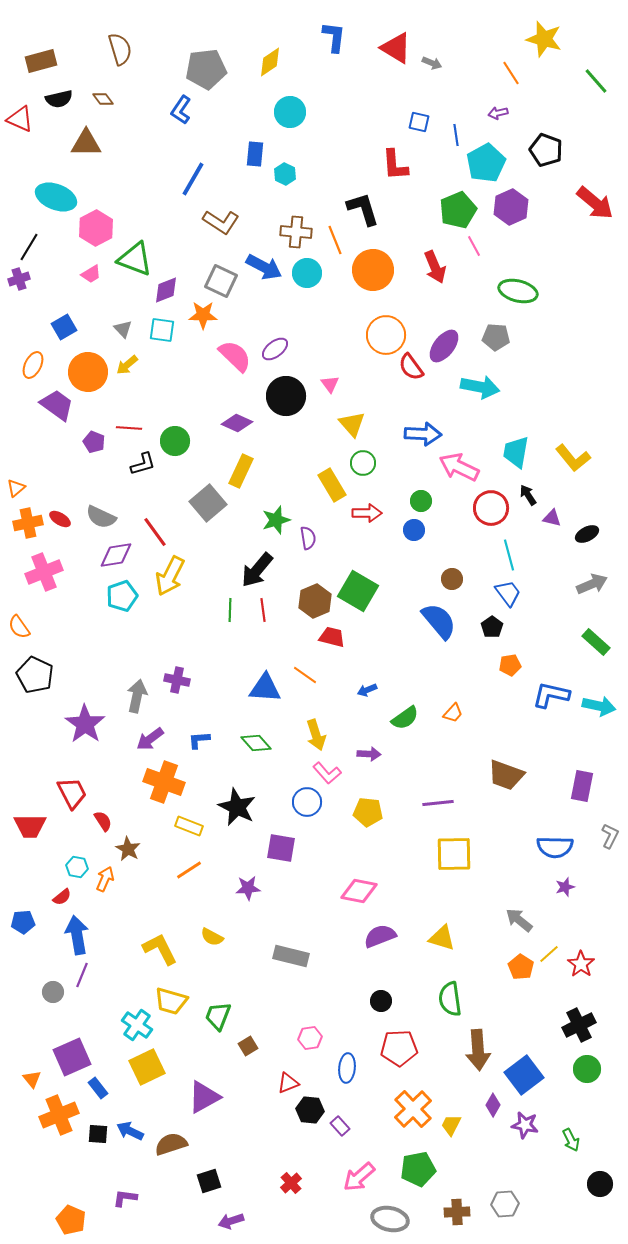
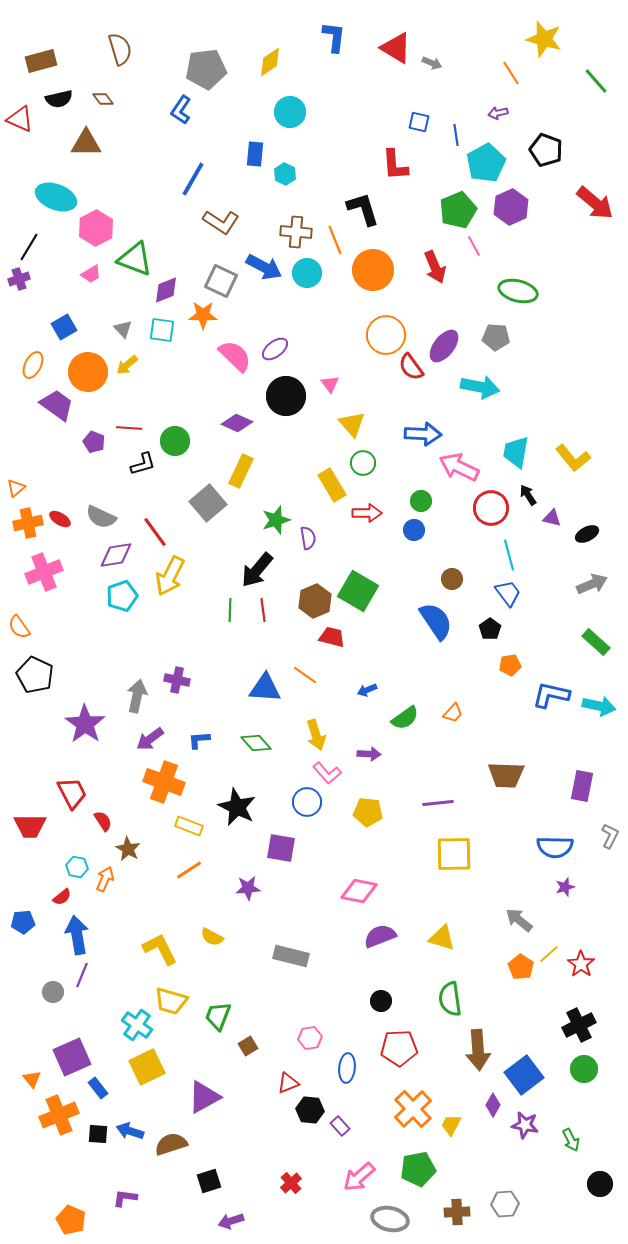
blue semicircle at (439, 621): moved 3 px left; rotated 6 degrees clockwise
black pentagon at (492, 627): moved 2 px left, 2 px down
brown trapezoid at (506, 775): rotated 18 degrees counterclockwise
green circle at (587, 1069): moved 3 px left
blue arrow at (130, 1131): rotated 8 degrees counterclockwise
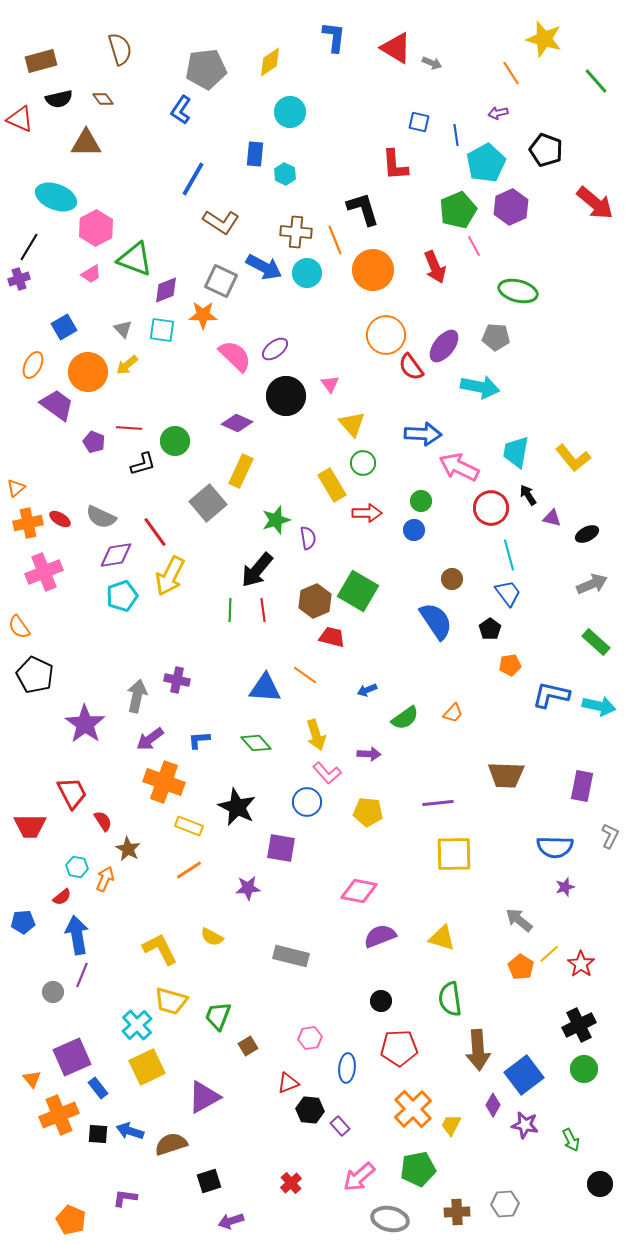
cyan cross at (137, 1025): rotated 12 degrees clockwise
